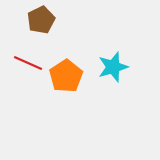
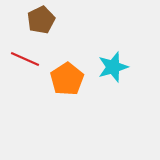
red line: moved 3 px left, 4 px up
orange pentagon: moved 1 px right, 3 px down
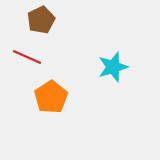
red line: moved 2 px right, 2 px up
orange pentagon: moved 16 px left, 18 px down
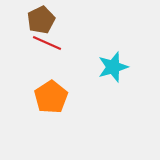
red line: moved 20 px right, 14 px up
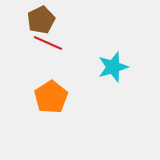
red line: moved 1 px right
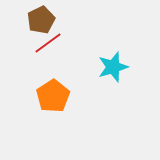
red line: rotated 60 degrees counterclockwise
orange pentagon: moved 2 px right, 1 px up
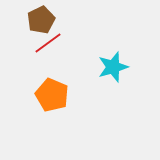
orange pentagon: moved 1 px left, 1 px up; rotated 16 degrees counterclockwise
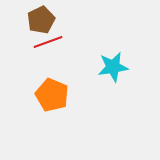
red line: moved 1 px up; rotated 16 degrees clockwise
cyan star: rotated 8 degrees clockwise
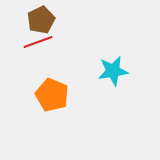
red line: moved 10 px left
cyan star: moved 4 px down
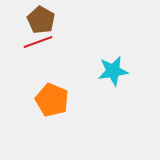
brown pentagon: rotated 16 degrees counterclockwise
orange pentagon: moved 5 px down
